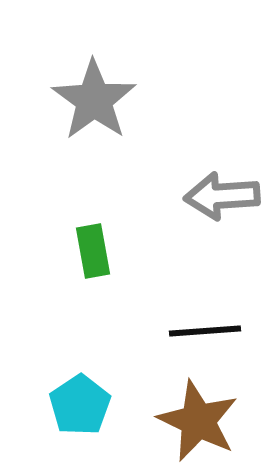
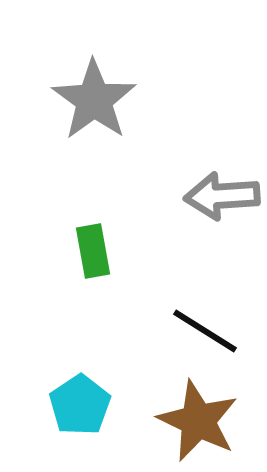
black line: rotated 36 degrees clockwise
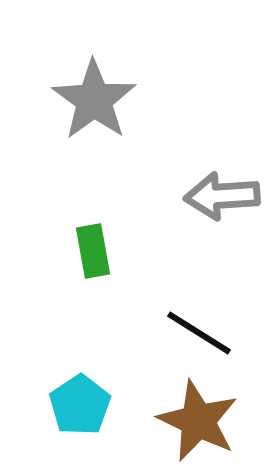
black line: moved 6 px left, 2 px down
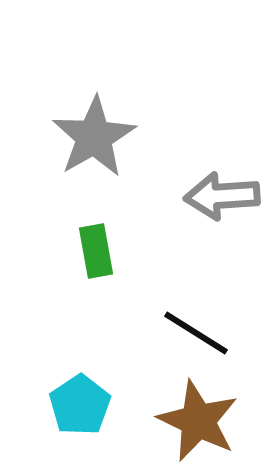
gray star: moved 37 px down; rotated 6 degrees clockwise
green rectangle: moved 3 px right
black line: moved 3 px left
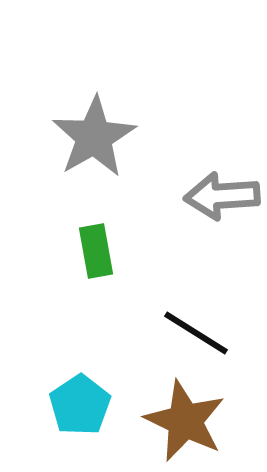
brown star: moved 13 px left
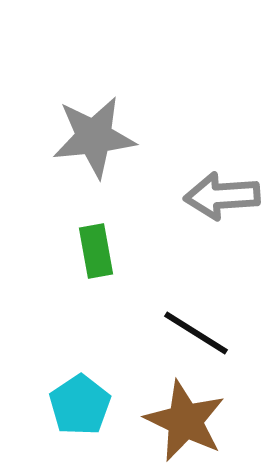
gray star: rotated 24 degrees clockwise
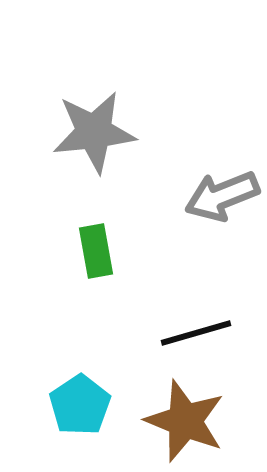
gray star: moved 5 px up
gray arrow: rotated 18 degrees counterclockwise
black line: rotated 48 degrees counterclockwise
brown star: rotated 4 degrees counterclockwise
